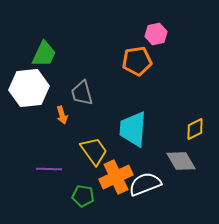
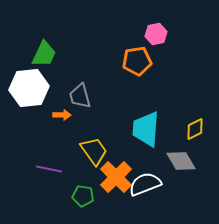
gray trapezoid: moved 2 px left, 3 px down
orange arrow: rotated 72 degrees counterclockwise
cyan trapezoid: moved 13 px right
purple line: rotated 10 degrees clockwise
orange cross: rotated 20 degrees counterclockwise
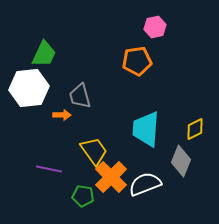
pink hexagon: moved 1 px left, 7 px up
gray diamond: rotated 52 degrees clockwise
orange cross: moved 5 px left
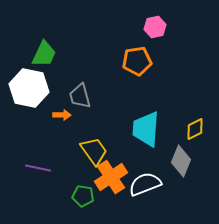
white hexagon: rotated 18 degrees clockwise
purple line: moved 11 px left, 1 px up
orange cross: rotated 12 degrees clockwise
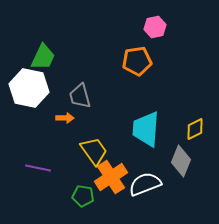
green trapezoid: moved 1 px left, 3 px down
orange arrow: moved 3 px right, 3 px down
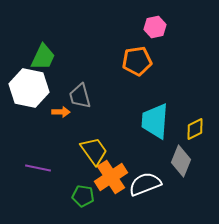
orange arrow: moved 4 px left, 6 px up
cyan trapezoid: moved 9 px right, 8 px up
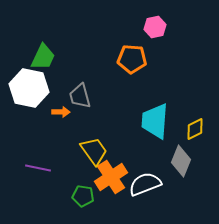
orange pentagon: moved 5 px left, 2 px up; rotated 12 degrees clockwise
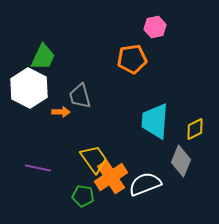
orange pentagon: rotated 12 degrees counterclockwise
white hexagon: rotated 15 degrees clockwise
yellow trapezoid: moved 8 px down
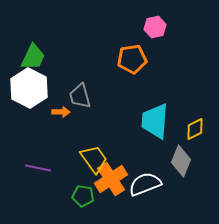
green trapezoid: moved 10 px left
orange cross: moved 2 px down
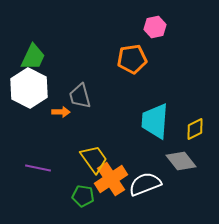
gray diamond: rotated 60 degrees counterclockwise
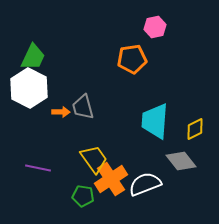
gray trapezoid: moved 3 px right, 11 px down
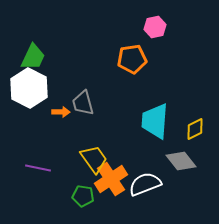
gray trapezoid: moved 4 px up
